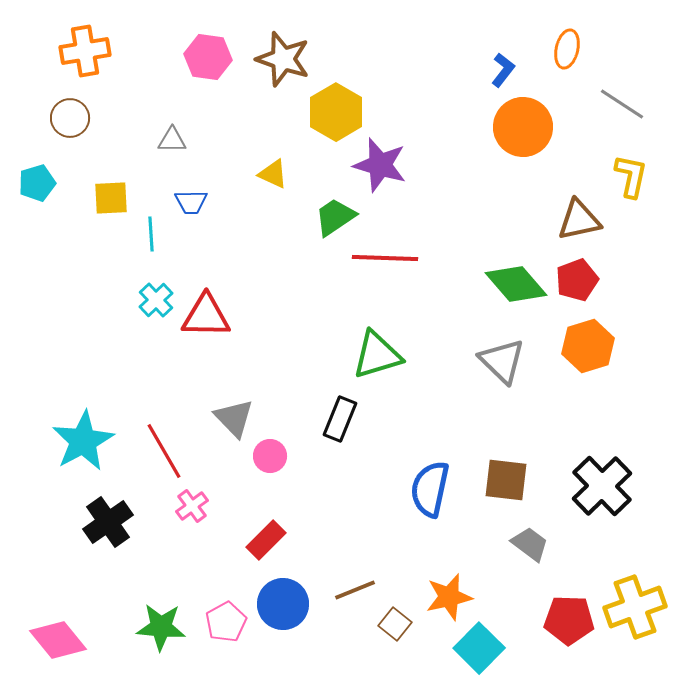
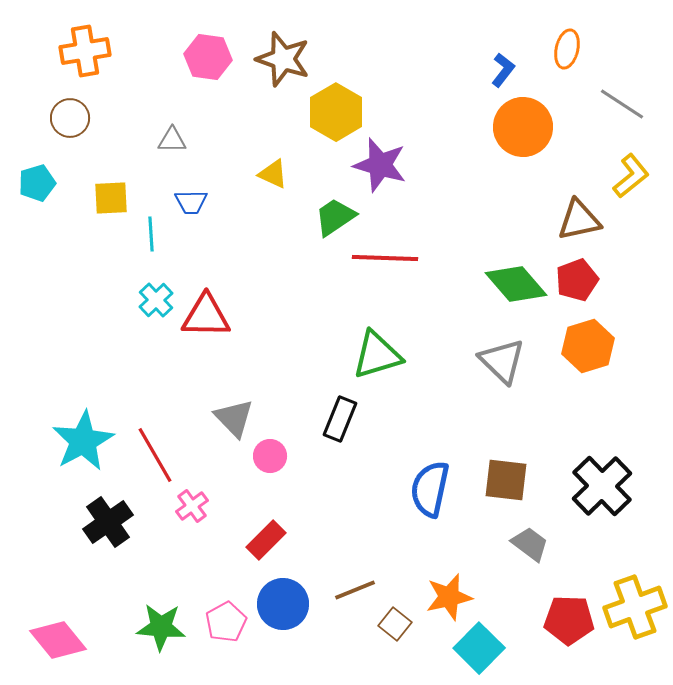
yellow L-shape at (631, 176): rotated 39 degrees clockwise
red line at (164, 451): moved 9 px left, 4 px down
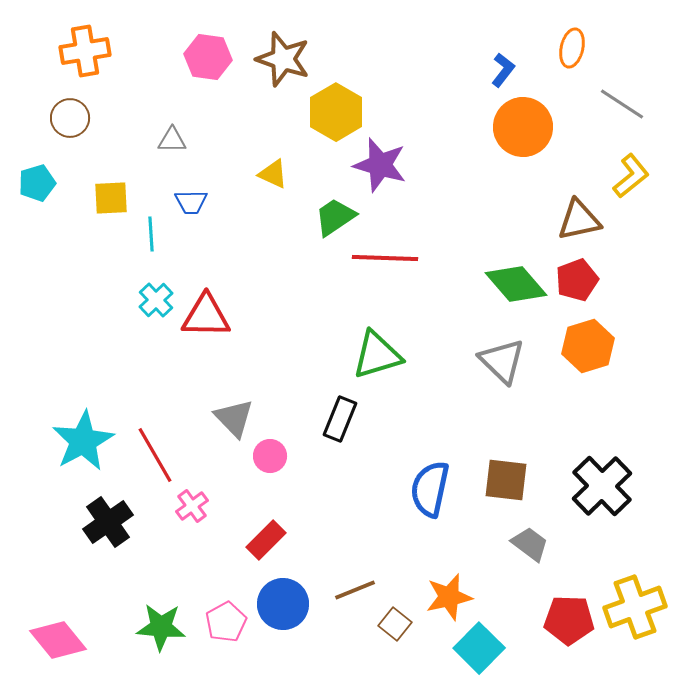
orange ellipse at (567, 49): moved 5 px right, 1 px up
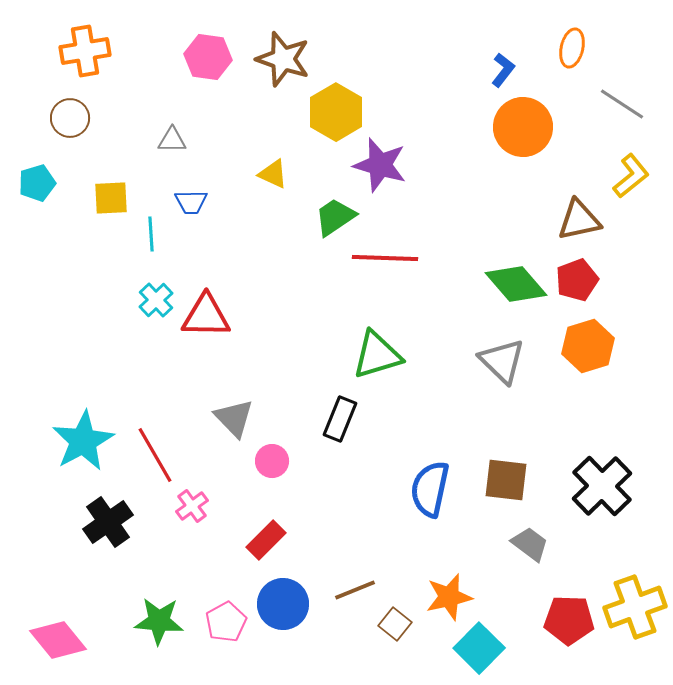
pink circle at (270, 456): moved 2 px right, 5 px down
green star at (161, 627): moved 2 px left, 6 px up
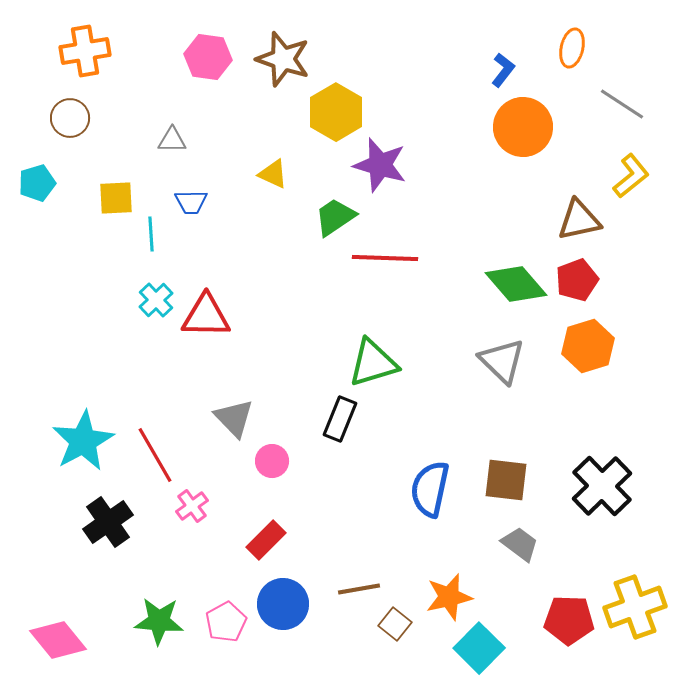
yellow square at (111, 198): moved 5 px right
green triangle at (377, 355): moved 4 px left, 8 px down
gray trapezoid at (530, 544): moved 10 px left
brown line at (355, 590): moved 4 px right, 1 px up; rotated 12 degrees clockwise
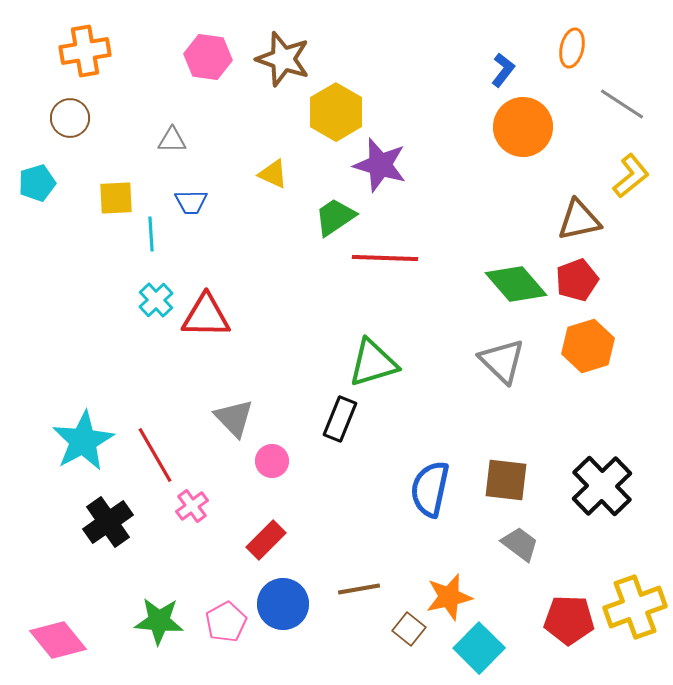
brown square at (395, 624): moved 14 px right, 5 px down
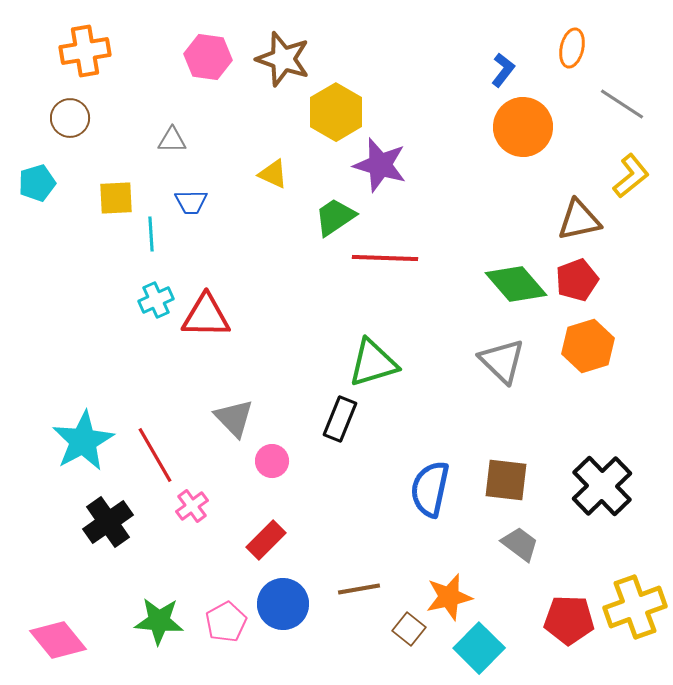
cyan cross at (156, 300): rotated 20 degrees clockwise
